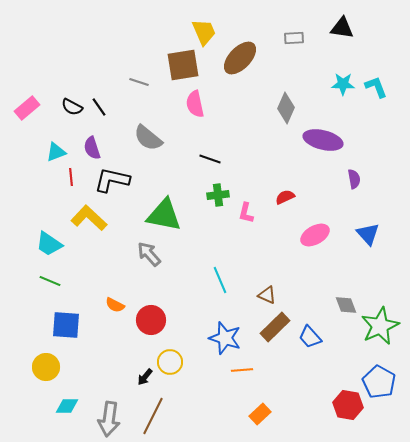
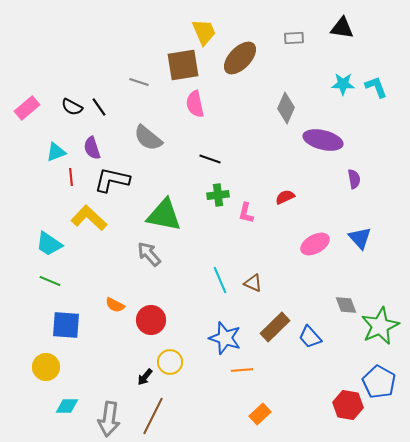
blue triangle at (368, 234): moved 8 px left, 4 px down
pink ellipse at (315, 235): moved 9 px down
brown triangle at (267, 295): moved 14 px left, 12 px up
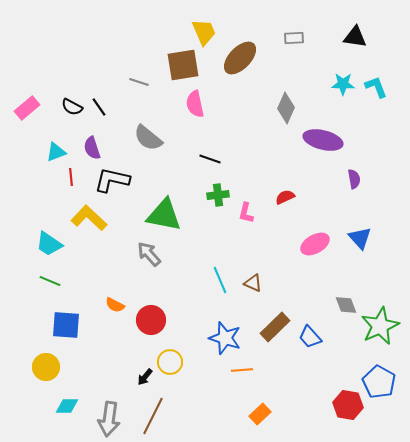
black triangle at (342, 28): moved 13 px right, 9 px down
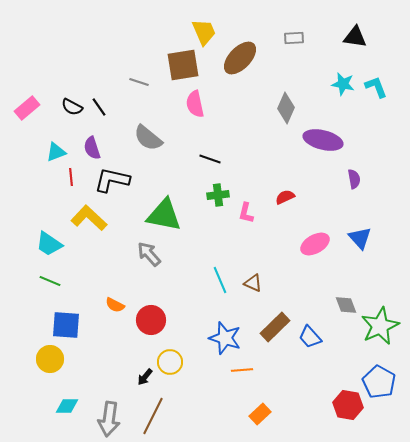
cyan star at (343, 84): rotated 10 degrees clockwise
yellow circle at (46, 367): moved 4 px right, 8 px up
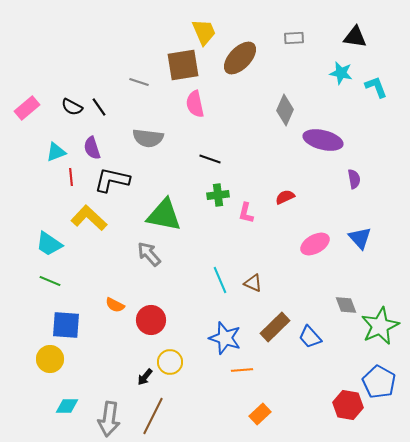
cyan star at (343, 84): moved 2 px left, 11 px up
gray diamond at (286, 108): moved 1 px left, 2 px down
gray semicircle at (148, 138): rotated 32 degrees counterclockwise
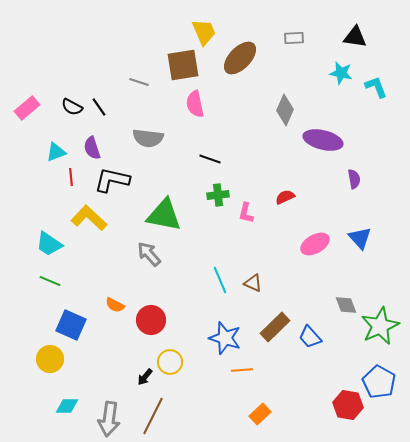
blue square at (66, 325): moved 5 px right; rotated 20 degrees clockwise
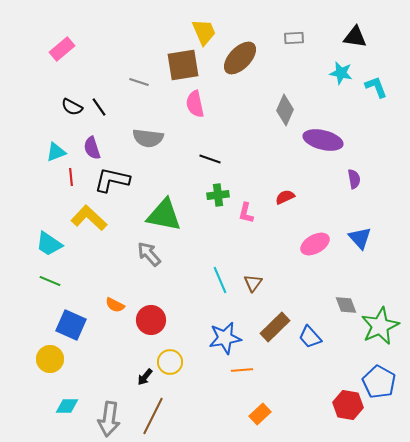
pink rectangle at (27, 108): moved 35 px right, 59 px up
brown triangle at (253, 283): rotated 42 degrees clockwise
blue star at (225, 338): rotated 28 degrees counterclockwise
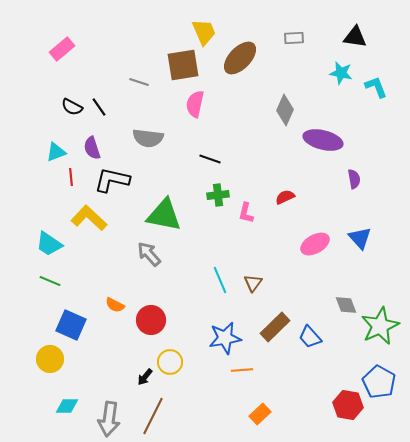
pink semicircle at (195, 104): rotated 24 degrees clockwise
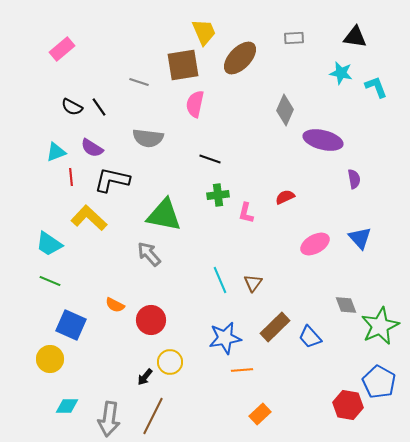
purple semicircle at (92, 148): rotated 40 degrees counterclockwise
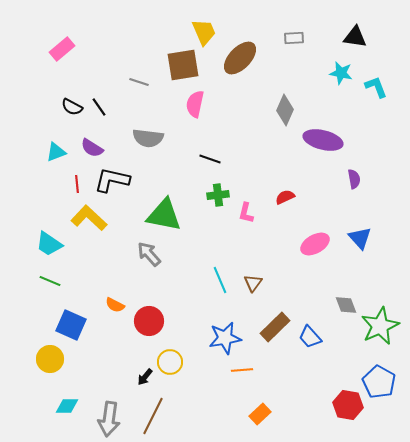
red line at (71, 177): moved 6 px right, 7 px down
red circle at (151, 320): moved 2 px left, 1 px down
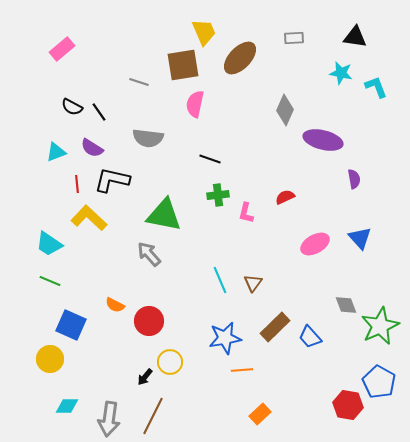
black line at (99, 107): moved 5 px down
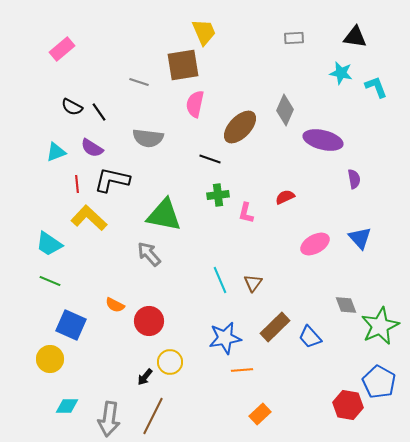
brown ellipse at (240, 58): moved 69 px down
